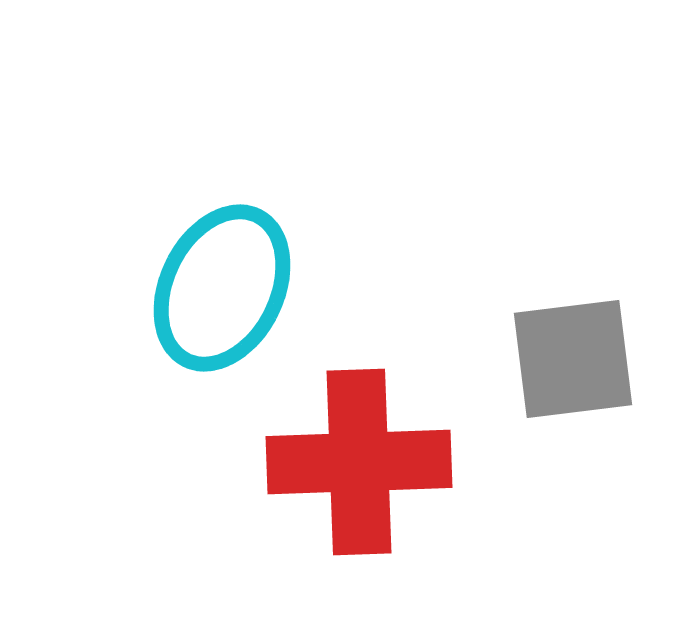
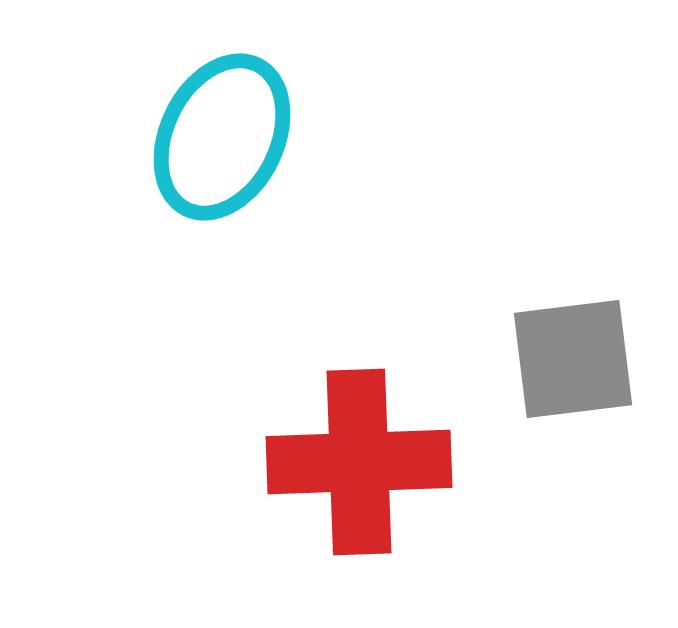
cyan ellipse: moved 151 px up
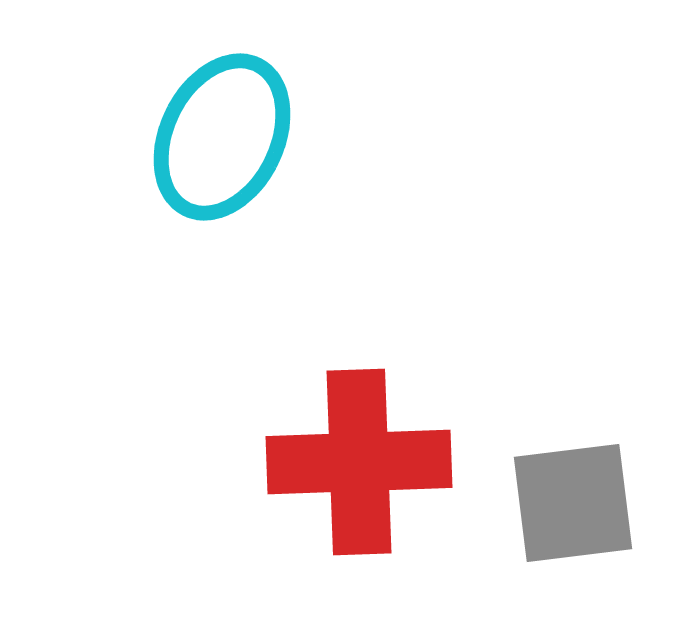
gray square: moved 144 px down
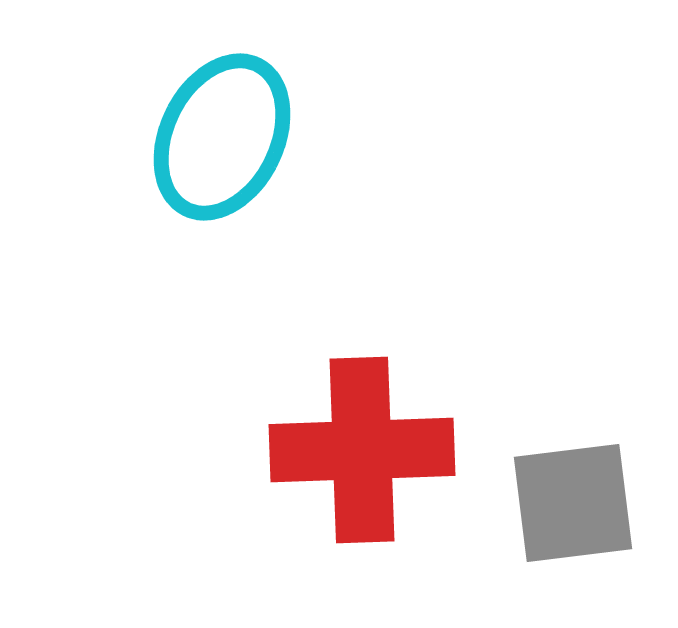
red cross: moved 3 px right, 12 px up
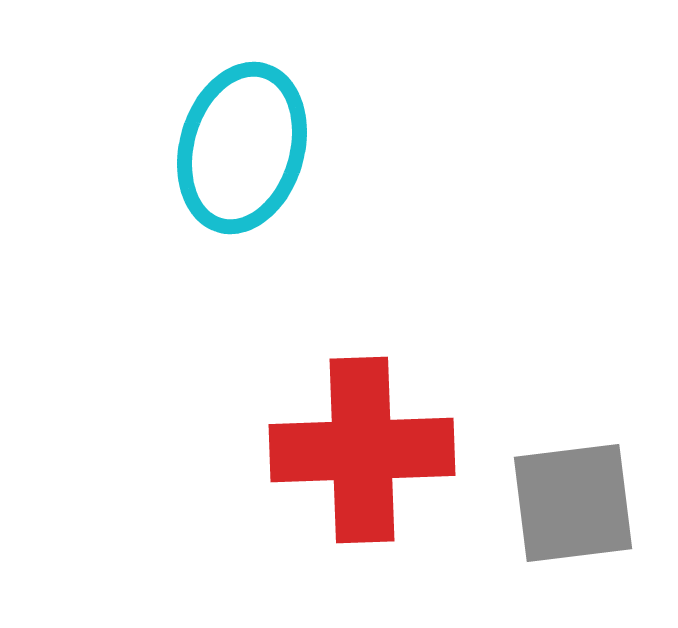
cyan ellipse: moved 20 px right, 11 px down; rotated 10 degrees counterclockwise
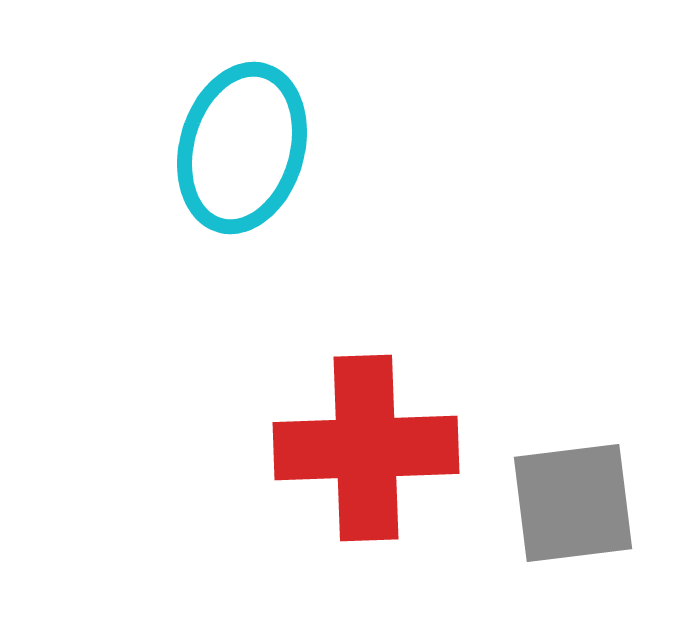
red cross: moved 4 px right, 2 px up
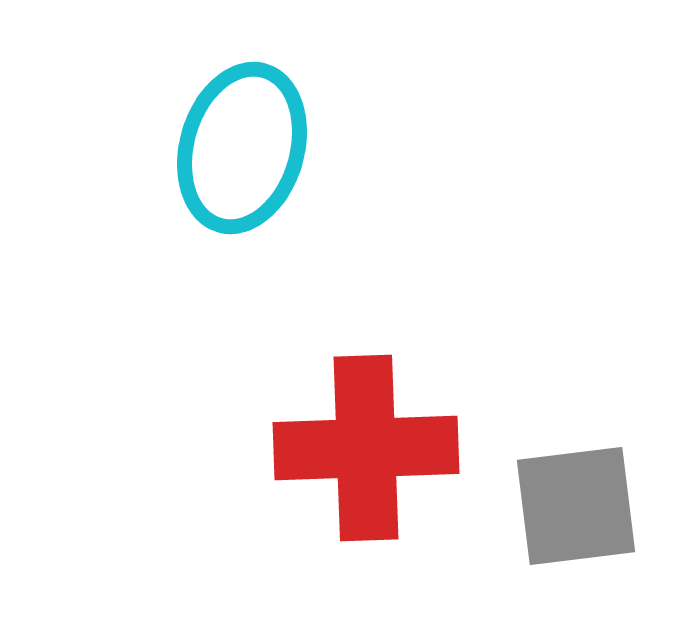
gray square: moved 3 px right, 3 px down
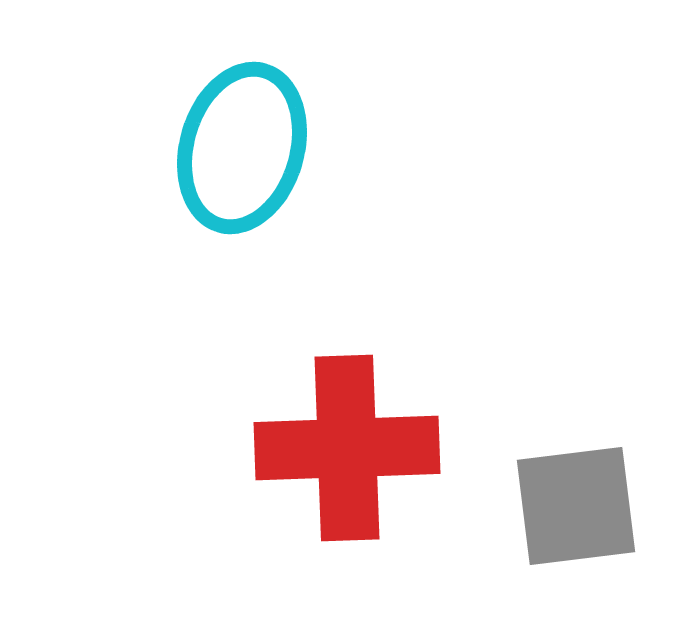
red cross: moved 19 px left
